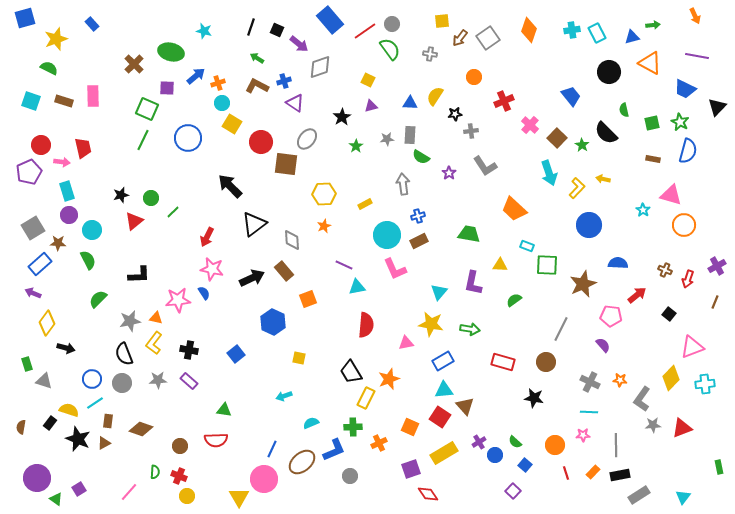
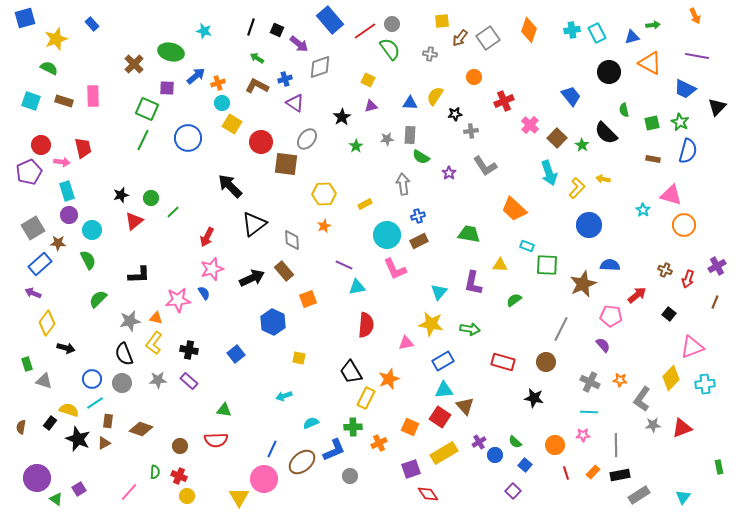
blue cross at (284, 81): moved 1 px right, 2 px up
blue semicircle at (618, 263): moved 8 px left, 2 px down
pink star at (212, 269): rotated 30 degrees counterclockwise
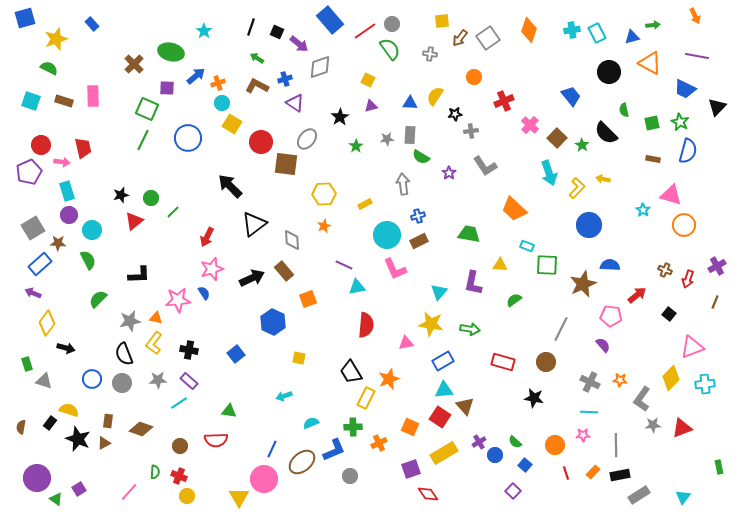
black square at (277, 30): moved 2 px down
cyan star at (204, 31): rotated 21 degrees clockwise
black star at (342, 117): moved 2 px left
cyan line at (95, 403): moved 84 px right
green triangle at (224, 410): moved 5 px right, 1 px down
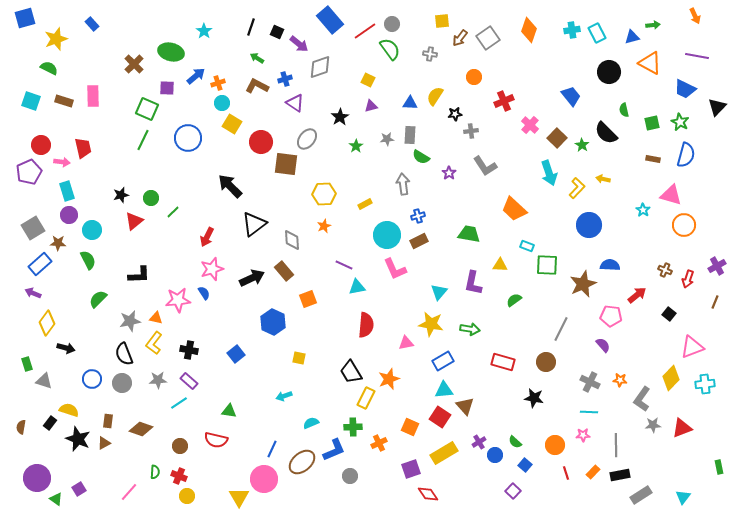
blue semicircle at (688, 151): moved 2 px left, 4 px down
red semicircle at (216, 440): rotated 15 degrees clockwise
gray rectangle at (639, 495): moved 2 px right
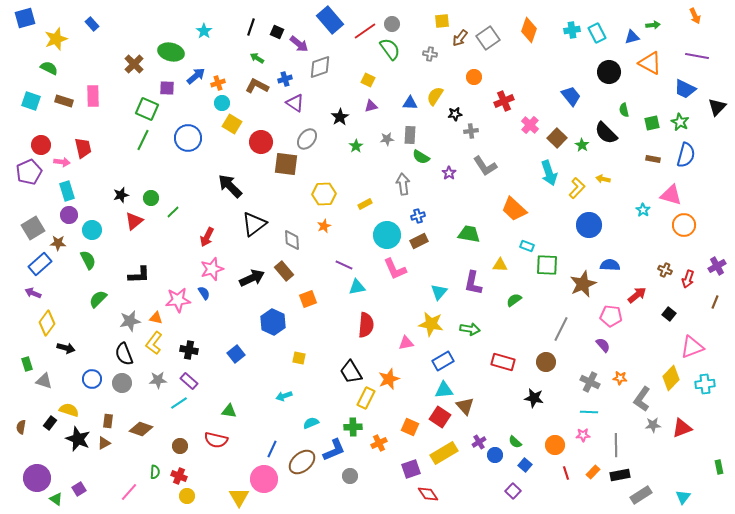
orange star at (620, 380): moved 2 px up
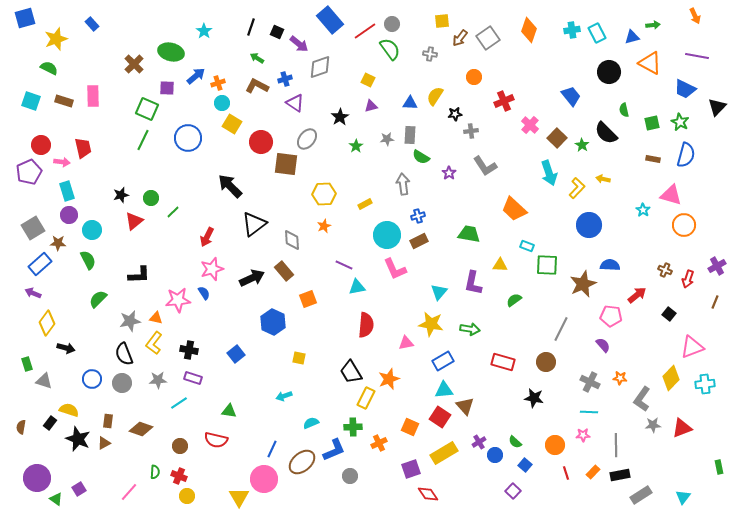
purple rectangle at (189, 381): moved 4 px right, 3 px up; rotated 24 degrees counterclockwise
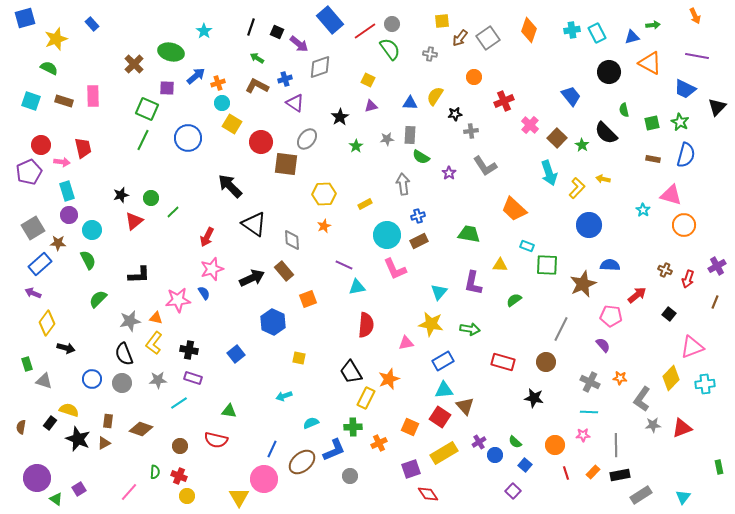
black triangle at (254, 224): rotated 48 degrees counterclockwise
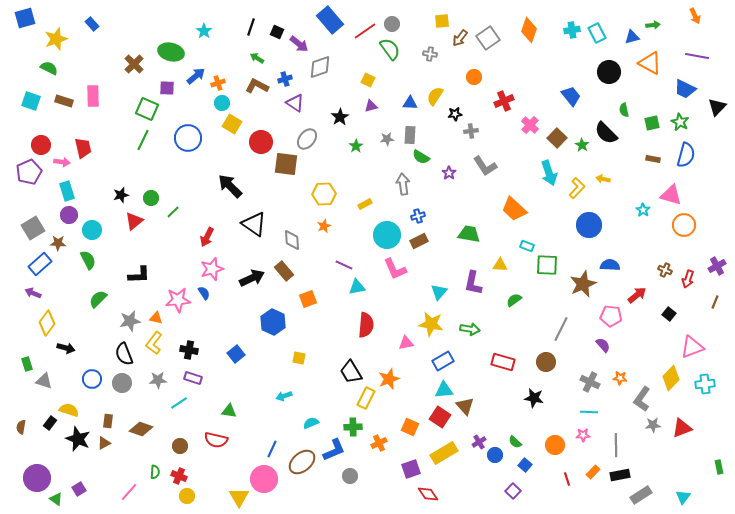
red line at (566, 473): moved 1 px right, 6 px down
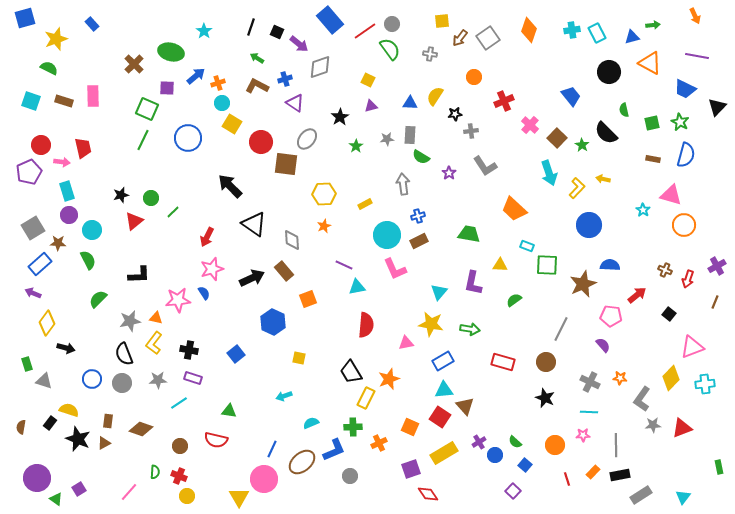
black star at (534, 398): moved 11 px right; rotated 12 degrees clockwise
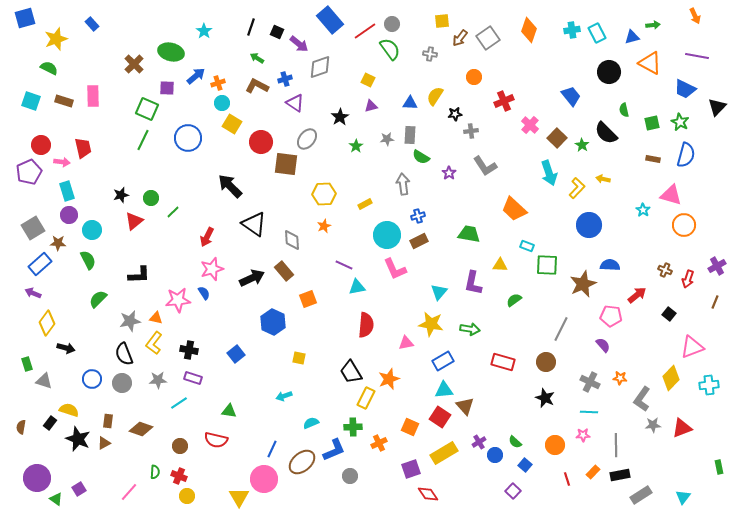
cyan cross at (705, 384): moved 4 px right, 1 px down
